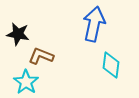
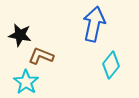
black star: moved 2 px right, 1 px down
cyan diamond: rotated 32 degrees clockwise
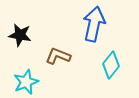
brown L-shape: moved 17 px right
cyan star: rotated 15 degrees clockwise
